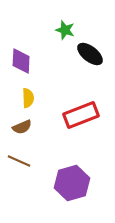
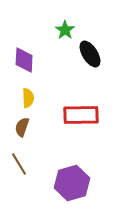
green star: rotated 18 degrees clockwise
black ellipse: rotated 20 degrees clockwise
purple diamond: moved 3 px right, 1 px up
red rectangle: rotated 20 degrees clockwise
brown semicircle: rotated 132 degrees clockwise
brown line: moved 3 px down; rotated 35 degrees clockwise
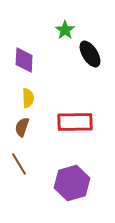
red rectangle: moved 6 px left, 7 px down
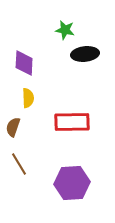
green star: rotated 24 degrees counterclockwise
black ellipse: moved 5 px left; rotated 64 degrees counterclockwise
purple diamond: moved 3 px down
red rectangle: moved 3 px left
brown semicircle: moved 9 px left
purple hexagon: rotated 12 degrees clockwise
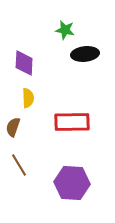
brown line: moved 1 px down
purple hexagon: rotated 8 degrees clockwise
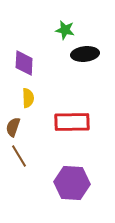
brown line: moved 9 px up
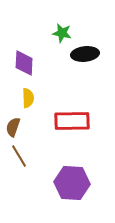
green star: moved 3 px left, 3 px down
red rectangle: moved 1 px up
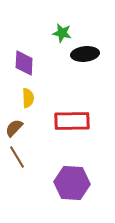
brown semicircle: moved 1 px right, 1 px down; rotated 24 degrees clockwise
brown line: moved 2 px left, 1 px down
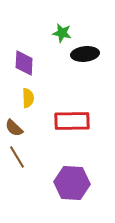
brown semicircle: rotated 90 degrees counterclockwise
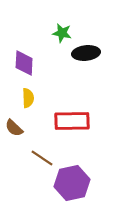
black ellipse: moved 1 px right, 1 px up
brown line: moved 25 px right, 1 px down; rotated 25 degrees counterclockwise
purple hexagon: rotated 16 degrees counterclockwise
